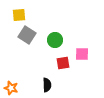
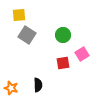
green circle: moved 8 px right, 5 px up
pink square: rotated 32 degrees counterclockwise
black semicircle: moved 9 px left
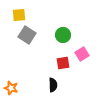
black semicircle: moved 15 px right
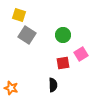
yellow square: rotated 24 degrees clockwise
pink square: moved 1 px left
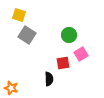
green circle: moved 6 px right
black semicircle: moved 4 px left, 6 px up
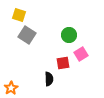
orange star: rotated 24 degrees clockwise
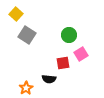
yellow square: moved 3 px left, 1 px up; rotated 24 degrees clockwise
black semicircle: rotated 96 degrees clockwise
orange star: moved 15 px right
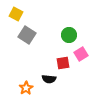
yellow square: rotated 16 degrees counterclockwise
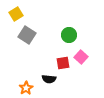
yellow square: rotated 32 degrees clockwise
pink square: moved 3 px down; rotated 16 degrees counterclockwise
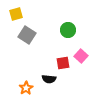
yellow square: rotated 16 degrees clockwise
green circle: moved 1 px left, 5 px up
pink square: moved 1 px up
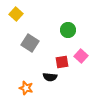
yellow square: rotated 32 degrees counterclockwise
gray square: moved 3 px right, 8 px down
red square: moved 1 px left, 1 px up
black semicircle: moved 1 px right, 2 px up
orange star: rotated 24 degrees counterclockwise
